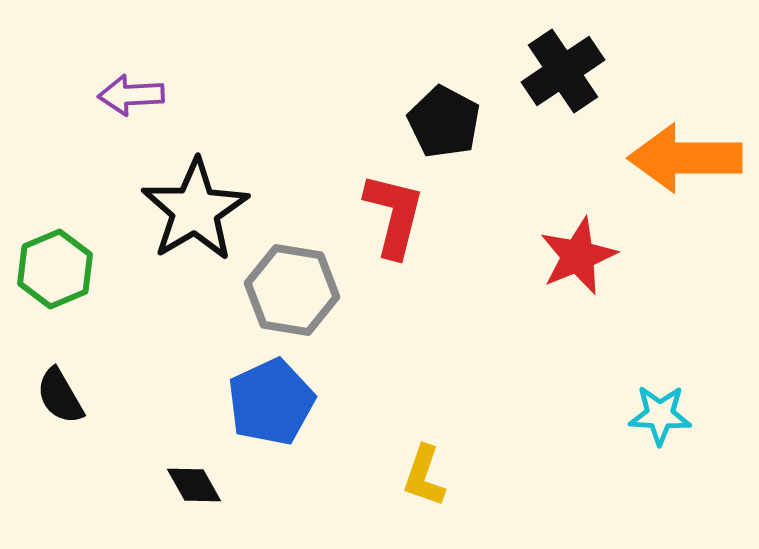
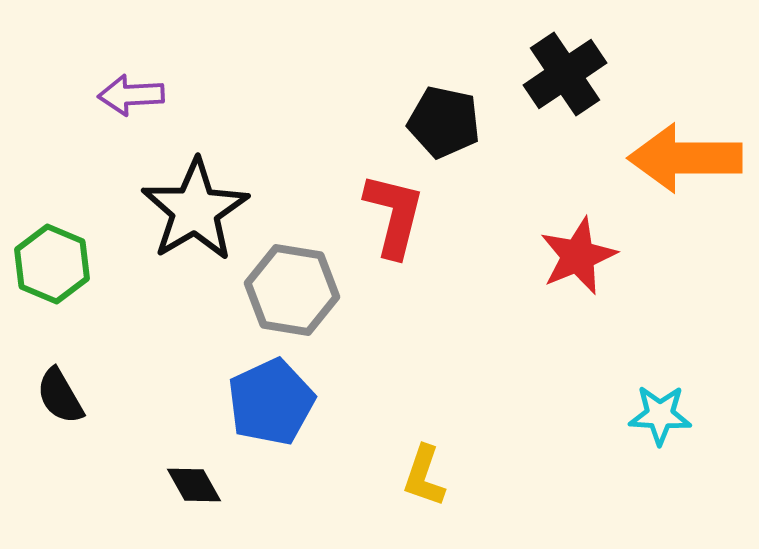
black cross: moved 2 px right, 3 px down
black pentagon: rotated 16 degrees counterclockwise
green hexagon: moved 3 px left, 5 px up; rotated 14 degrees counterclockwise
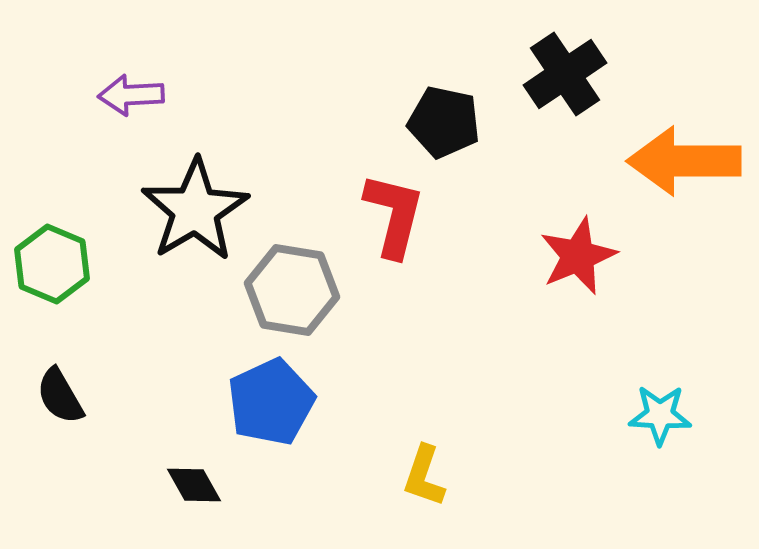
orange arrow: moved 1 px left, 3 px down
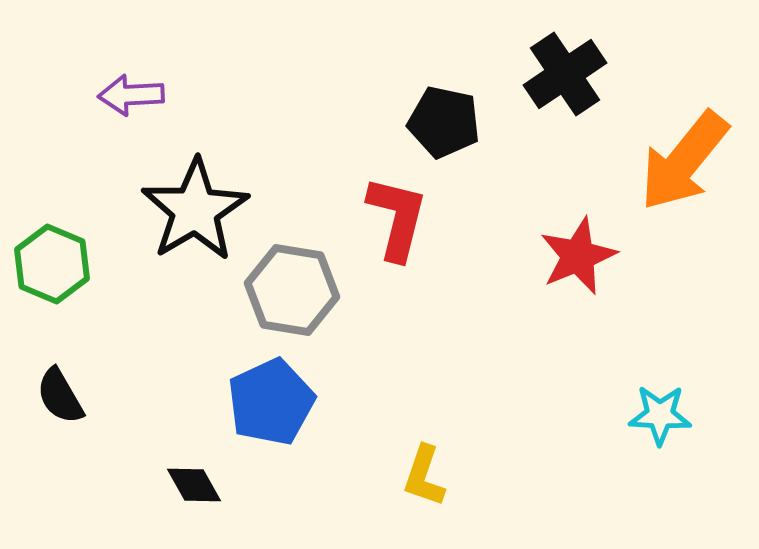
orange arrow: rotated 51 degrees counterclockwise
red L-shape: moved 3 px right, 3 px down
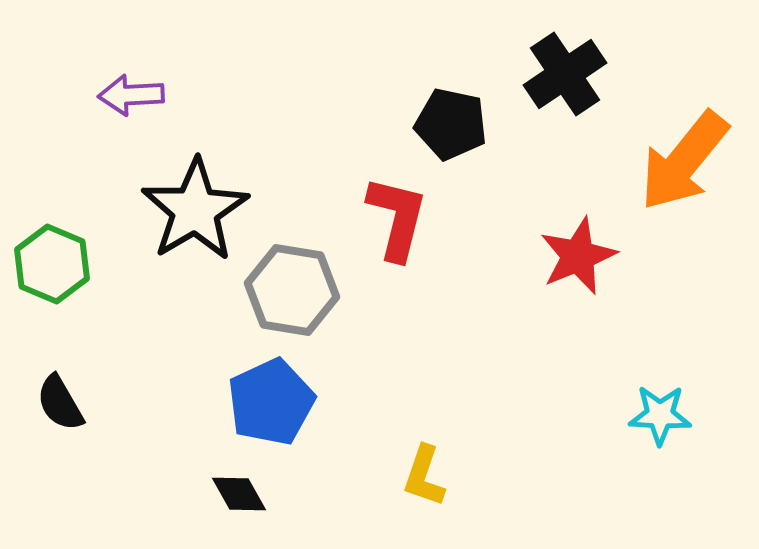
black pentagon: moved 7 px right, 2 px down
black semicircle: moved 7 px down
black diamond: moved 45 px right, 9 px down
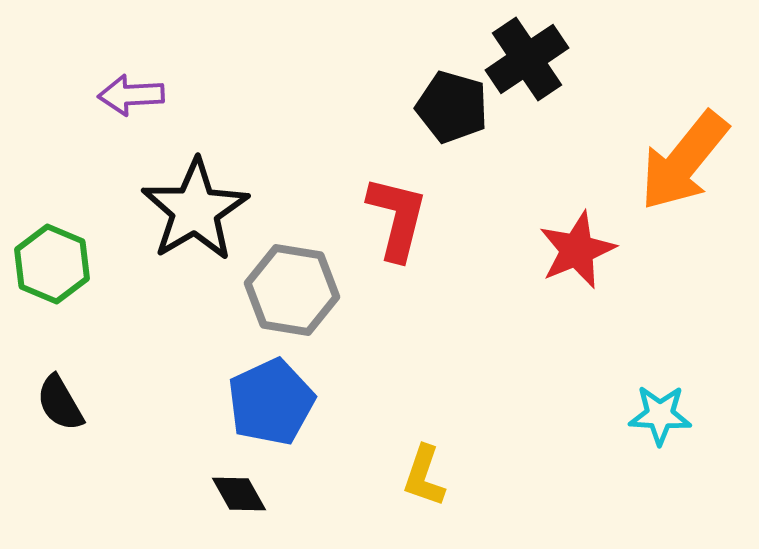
black cross: moved 38 px left, 15 px up
black pentagon: moved 1 px right, 17 px up; rotated 4 degrees clockwise
red star: moved 1 px left, 6 px up
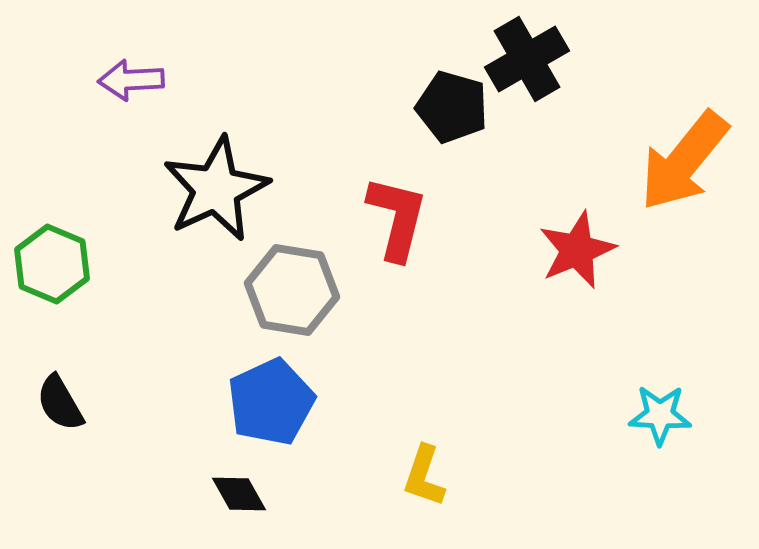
black cross: rotated 4 degrees clockwise
purple arrow: moved 15 px up
black star: moved 21 px right, 21 px up; rotated 6 degrees clockwise
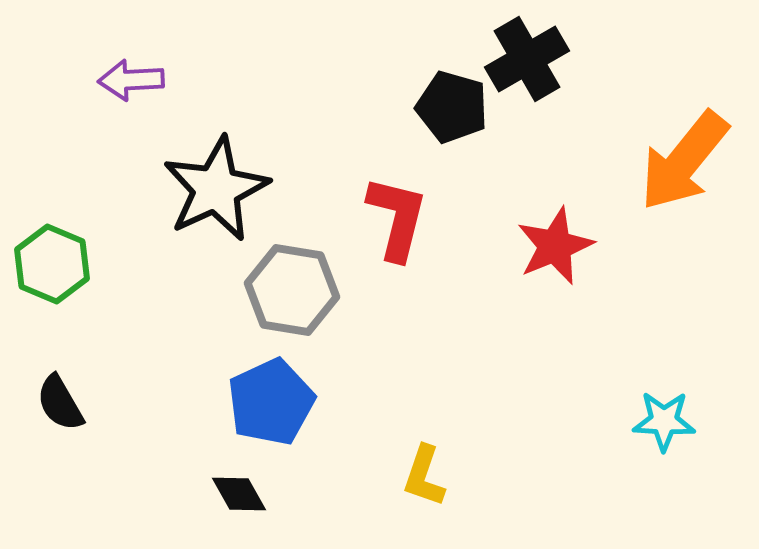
red star: moved 22 px left, 4 px up
cyan star: moved 4 px right, 6 px down
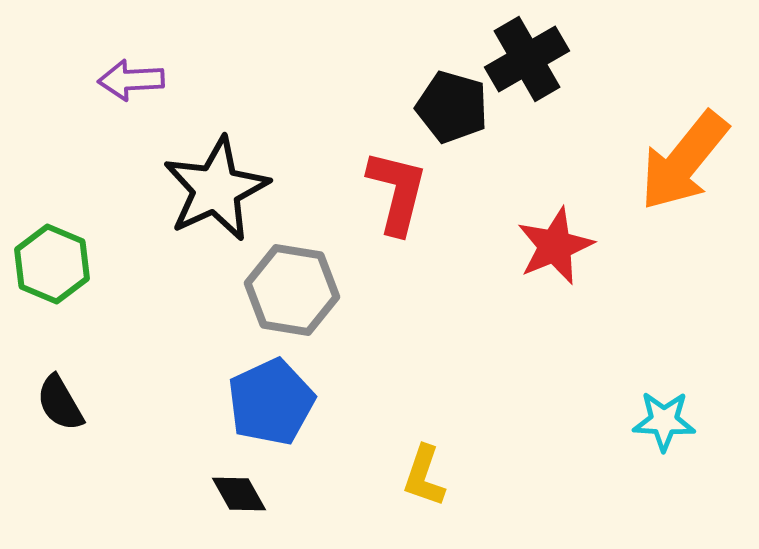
red L-shape: moved 26 px up
